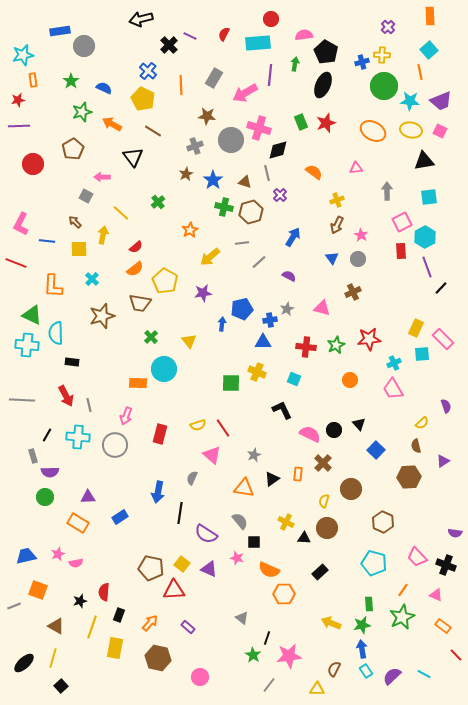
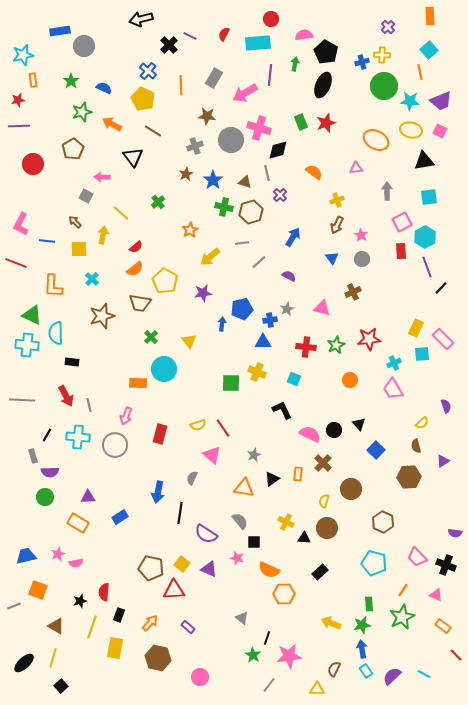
orange ellipse at (373, 131): moved 3 px right, 9 px down
gray circle at (358, 259): moved 4 px right
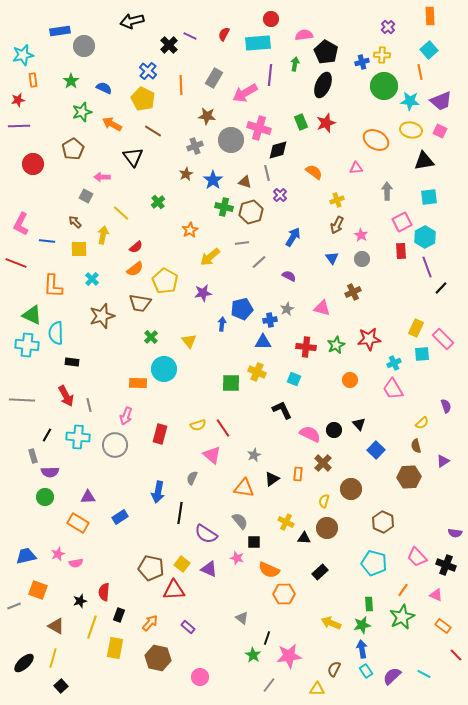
black arrow at (141, 19): moved 9 px left, 2 px down
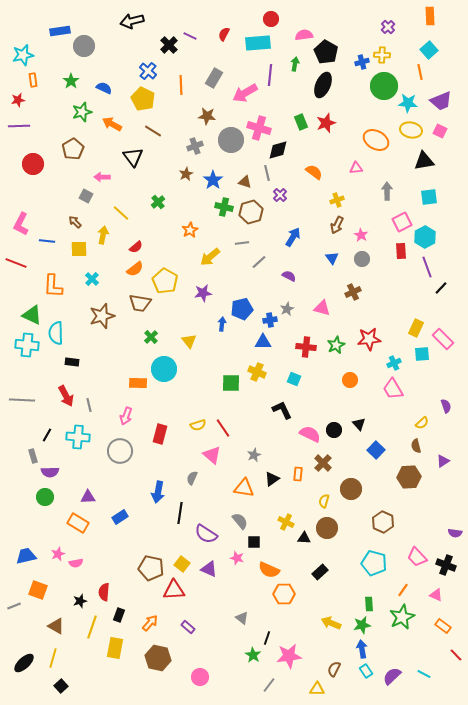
cyan star at (410, 101): moved 2 px left, 2 px down
gray circle at (115, 445): moved 5 px right, 6 px down
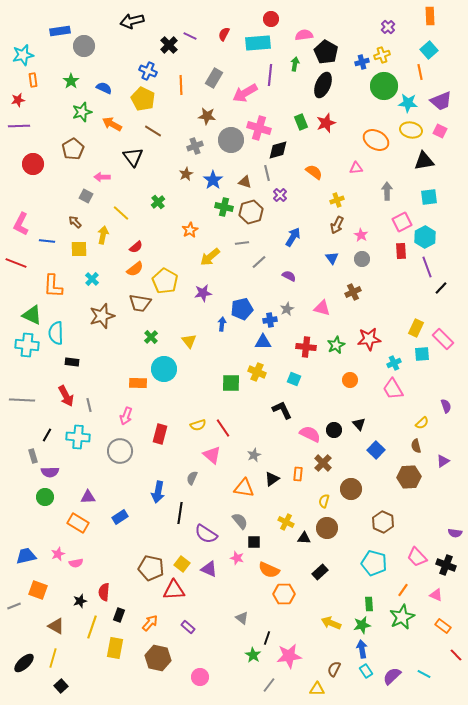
yellow cross at (382, 55): rotated 21 degrees counterclockwise
blue cross at (148, 71): rotated 18 degrees counterclockwise
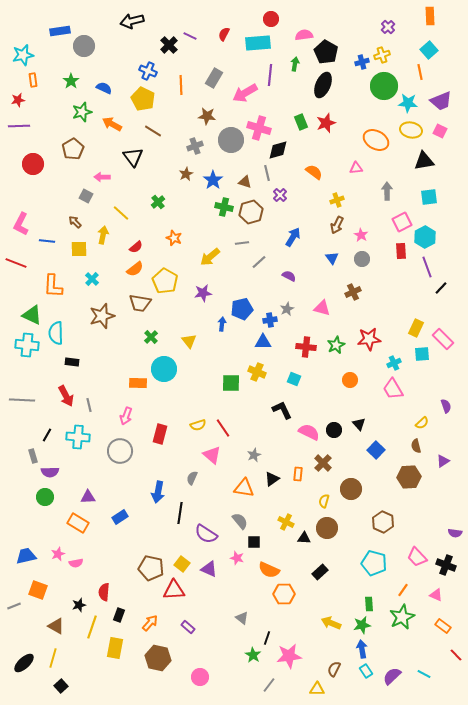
orange star at (190, 230): moved 16 px left, 8 px down; rotated 21 degrees counterclockwise
pink semicircle at (310, 434): moved 1 px left, 2 px up
black star at (80, 601): moved 1 px left, 4 px down
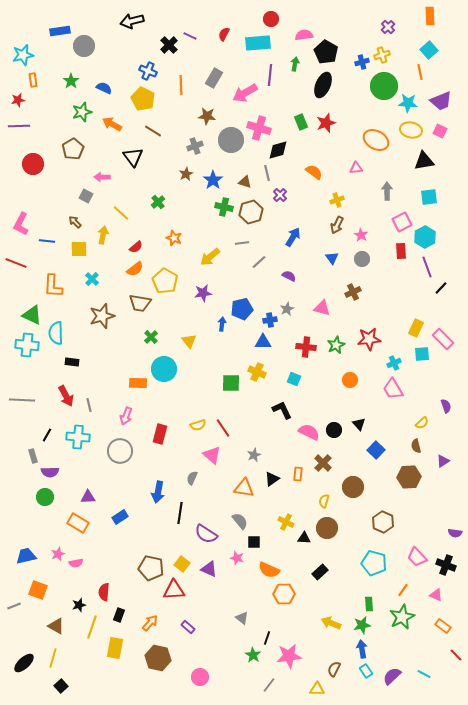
brown circle at (351, 489): moved 2 px right, 2 px up
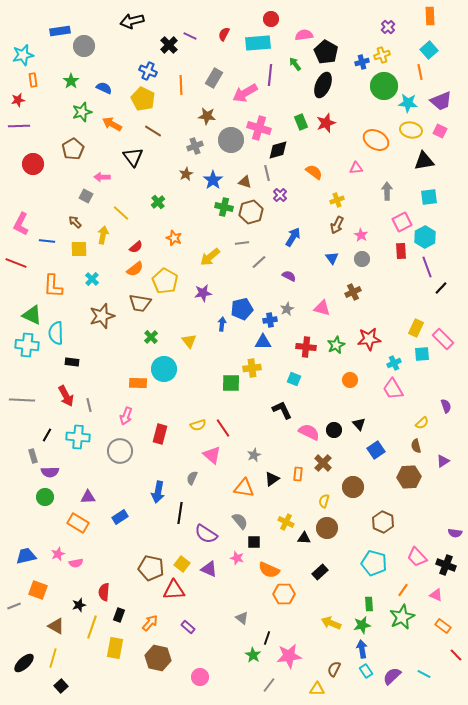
green arrow at (295, 64): rotated 48 degrees counterclockwise
yellow cross at (257, 372): moved 5 px left, 4 px up; rotated 30 degrees counterclockwise
blue square at (376, 450): rotated 12 degrees clockwise
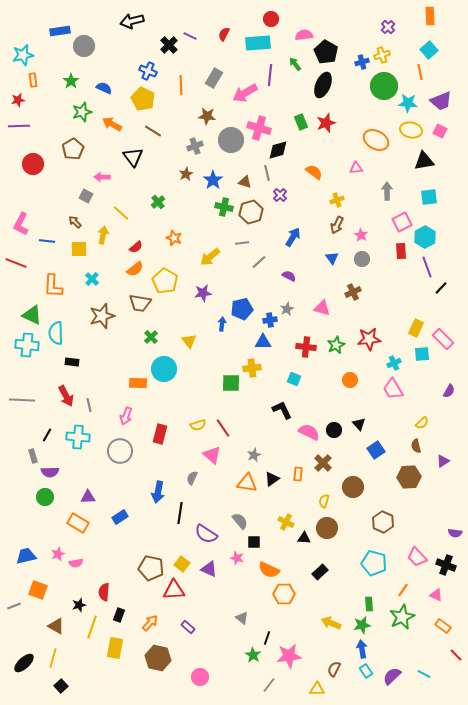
purple semicircle at (446, 406): moved 3 px right, 15 px up; rotated 48 degrees clockwise
orange triangle at (244, 488): moved 3 px right, 5 px up
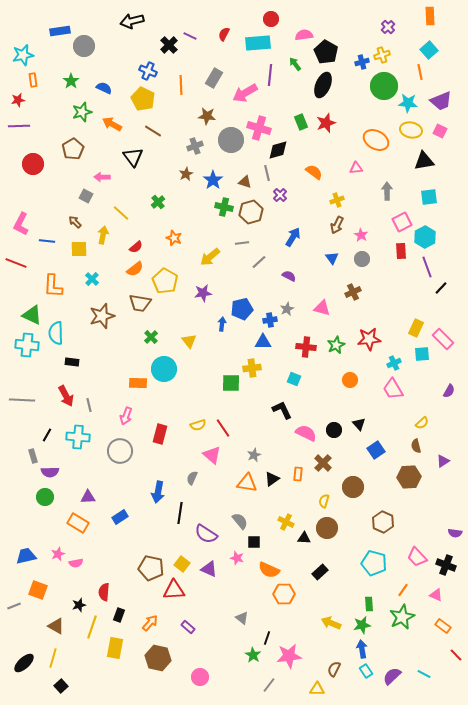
pink semicircle at (309, 432): moved 3 px left, 1 px down
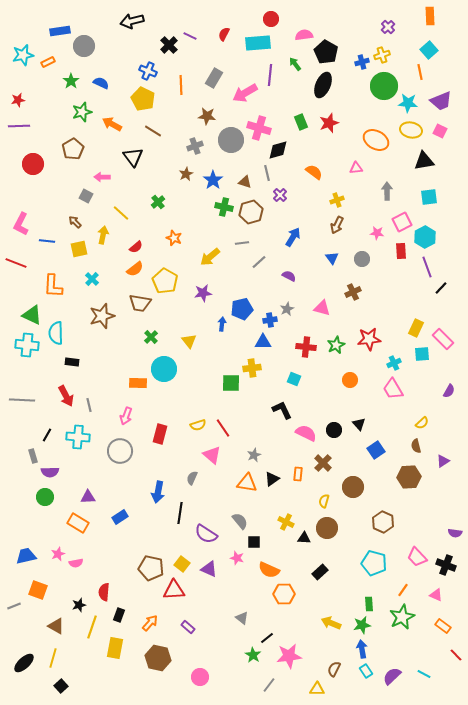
orange rectangle at (33, 80): moved 15 px right, 18 px up; rotated 72 degrees clockwise
blue semicircle at (104, 88): moved 3 px left, 5 px up
red star at (326, 123): moved 3 px right
pink star at (361, 235): moved 16 px right, 2 px up; rotated 24 degrees counterclockwise
yellow square at (79, 249): rotated 12 degrees counterclockwise
black line at (267, 638): rotated 32 degrees clockwise
